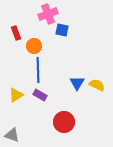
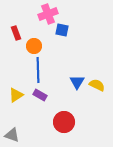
blue triangle: moved 1 px up
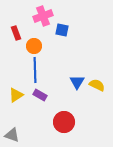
pink cross: moved 5 px left, 2 px down
blue line: moved 3 px left
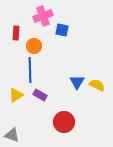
red rectangle: rotated 24 degrees clockwise
blue line: moved 5 px left
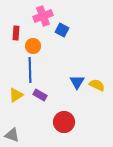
blue square: rotated 16 degrees clockwise
orange circle: moved 1 px left
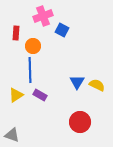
red circle: moved 16 px right
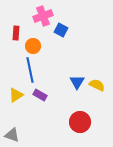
blue square: moved 1 px left
blue line: rotated 10 degrees counterclockwise
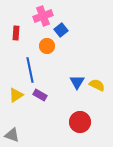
blue square: rotated 24 degrees clockwise
orange circle: moved 14 px right
